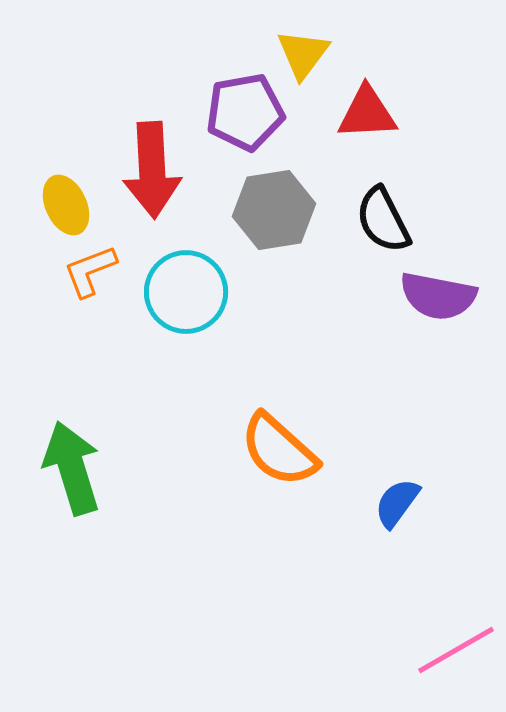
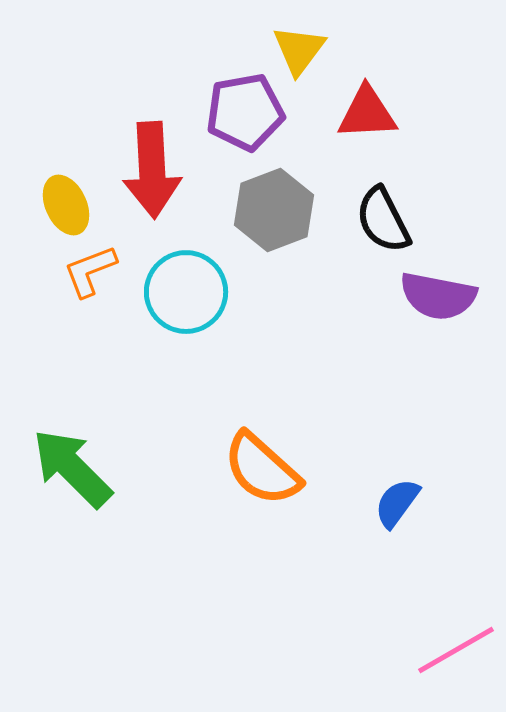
yellow triangle: moved 4 px left, 4 px up
gray hexagon: rotated 12 degrees counterclockwise
orange semicircle: moved 17 px left, 19 px down
green arrow: rotated 28 degrees counterclockwise
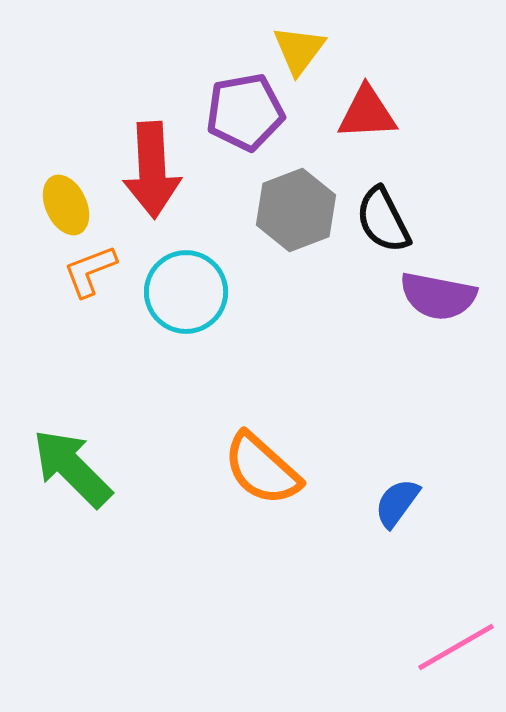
gray hexagon: moved 22 px right
pink line: moved 3 px up
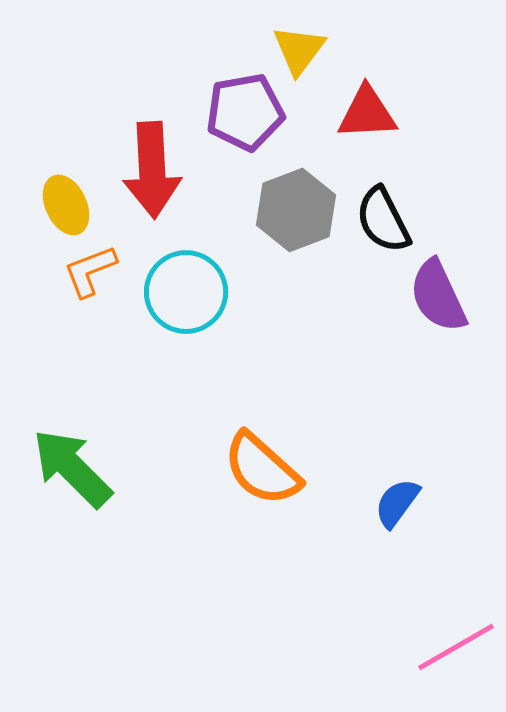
purple semicircle: rotated 54 degrees clockwise
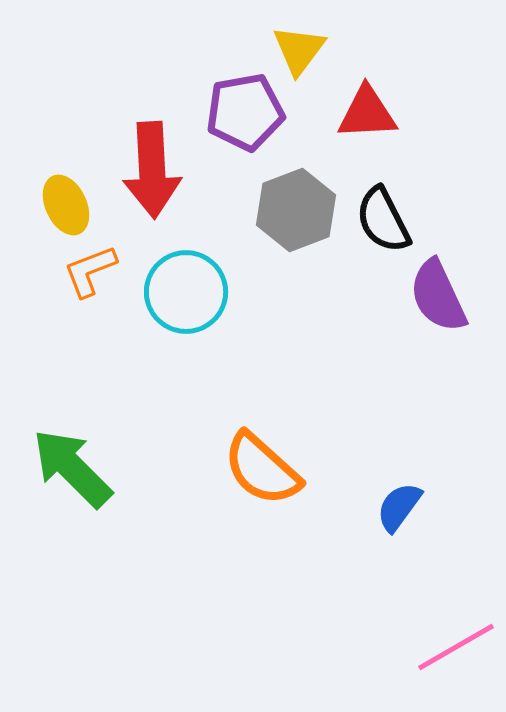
blue semicircle: moved 2 px right, 4 px down
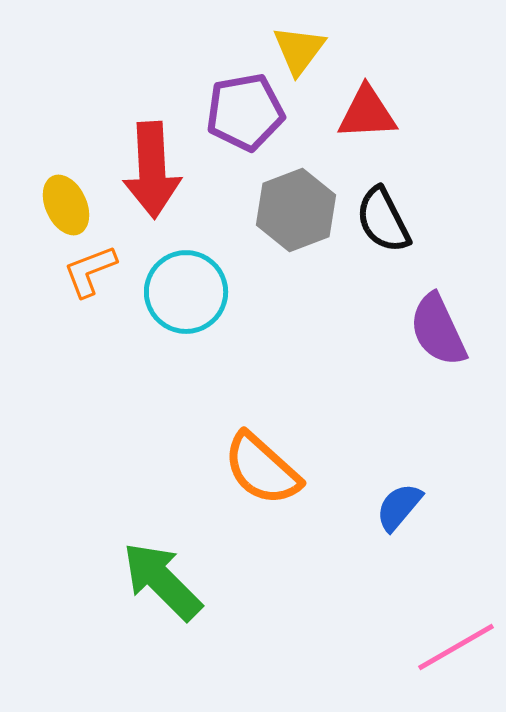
purple semicircle: moved 34 px down
green arrow: moved 90 px right, 113 px down
blue semicircle: rotated 4 degrees clockwise
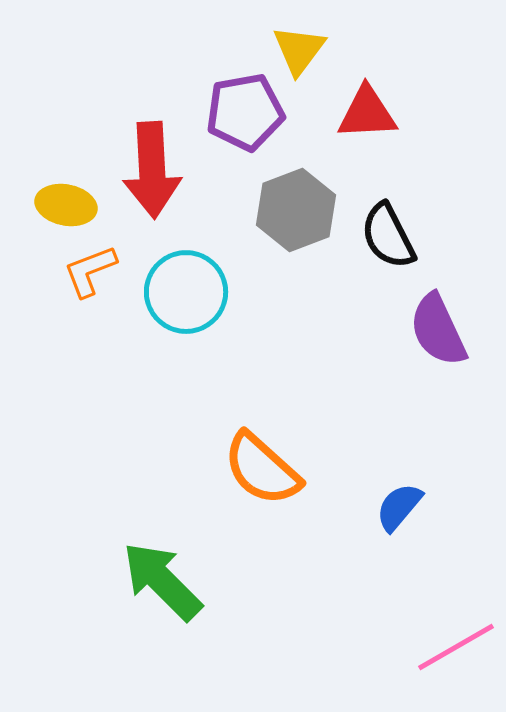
yellow ellipse: rotated 54 degrees counterclockwise
black semicircle: moved 5 px right, 16 px down
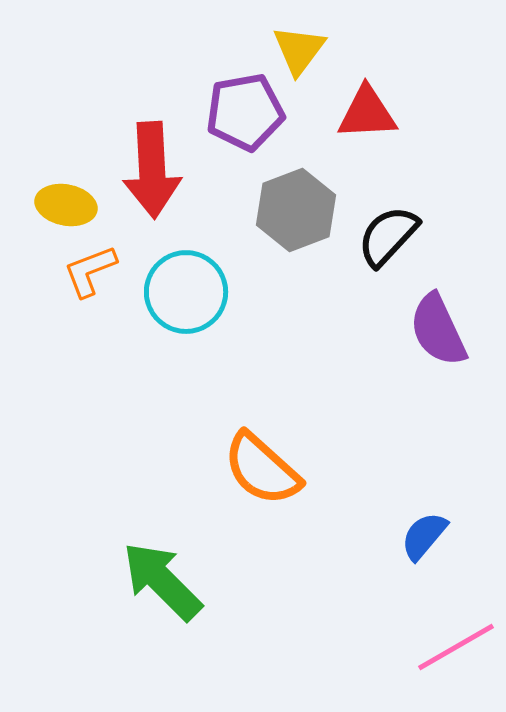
black semicircle: rotated 70 degrees clockwise
blue semicircle: moved 25 px right, 29 px down
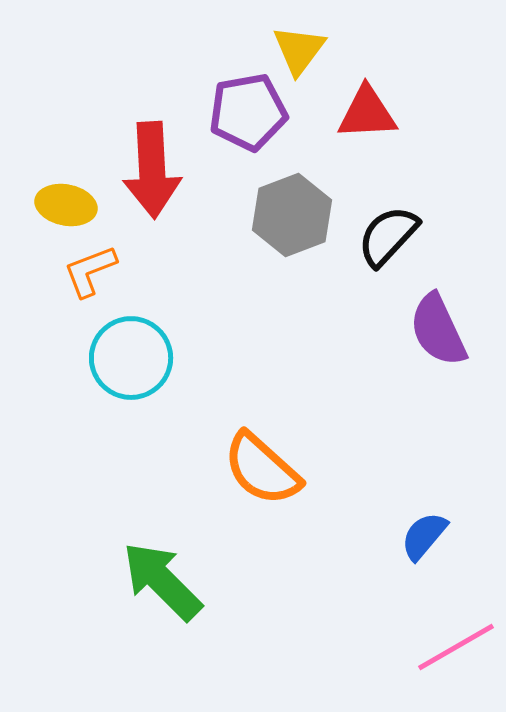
purple pentagon: moved 3 px right
gray hexagon: moved 4 px left, 5 px down
cyan circle: moved 55 px left, 66 px down
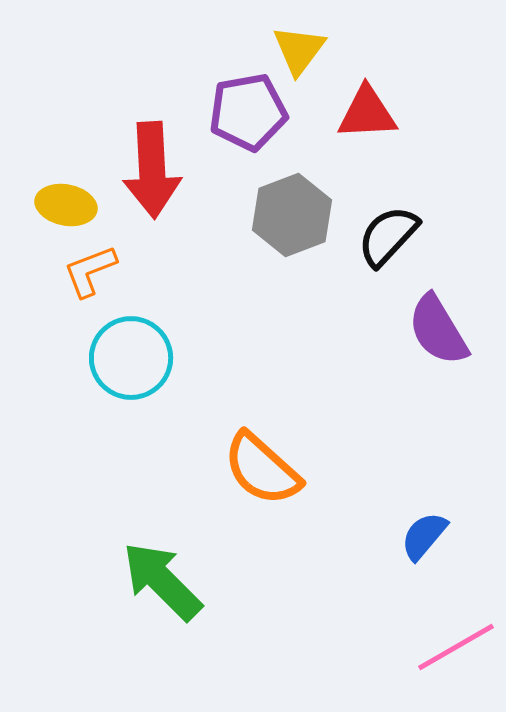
purple semicircle: rotated 6 degrees counterclockwise
